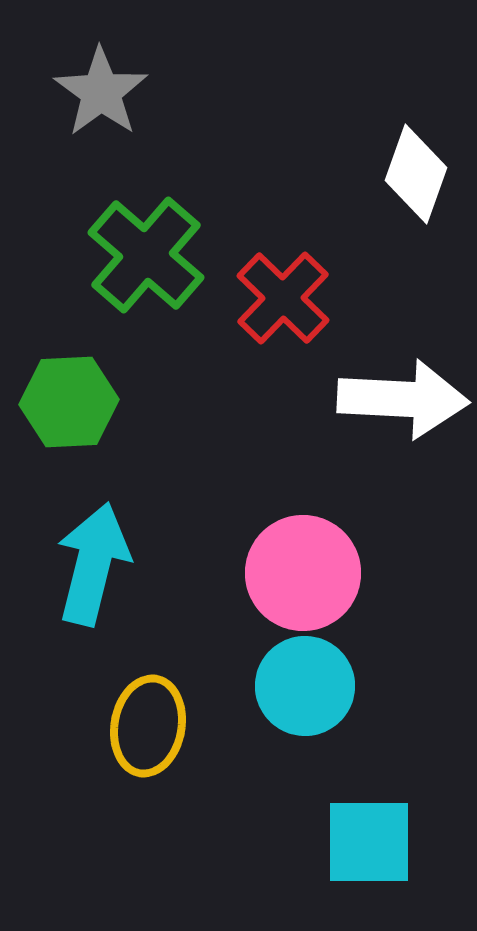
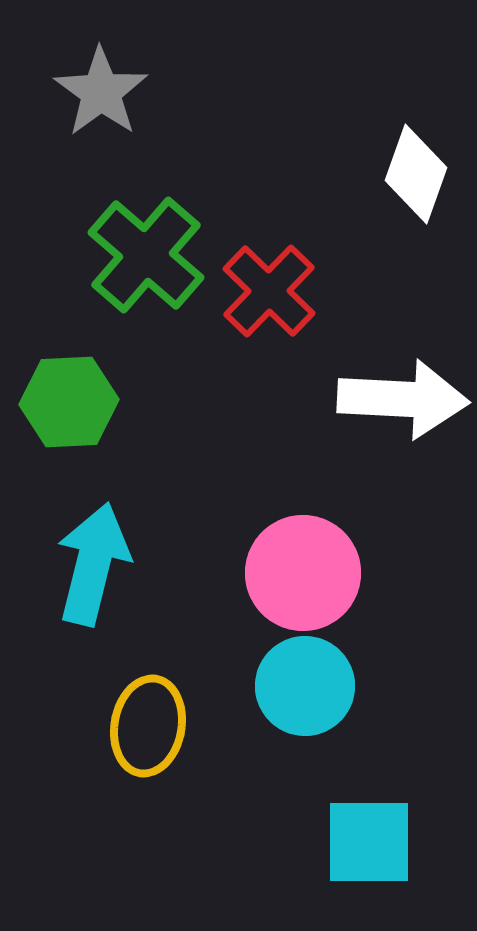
red cross: moved 14 px left, 7 px up
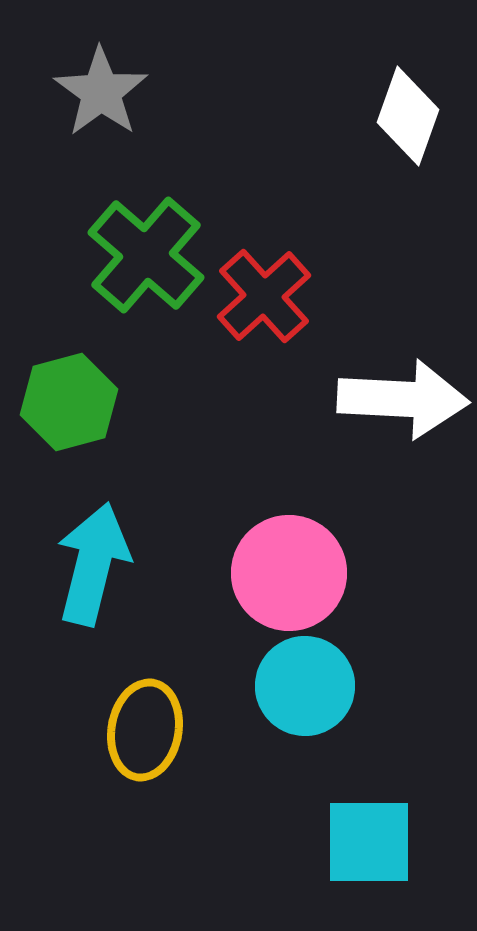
white diamond: moved 8 px left, 58 px up
red cross: moved 5 px left, 5 px down; rotated 4 degrees clockwise
green hexagon: rotated 12 degrees counterclockwise
pink circle: moved 14 px left
yellow ellipse: moved 3 px left, 4 px down
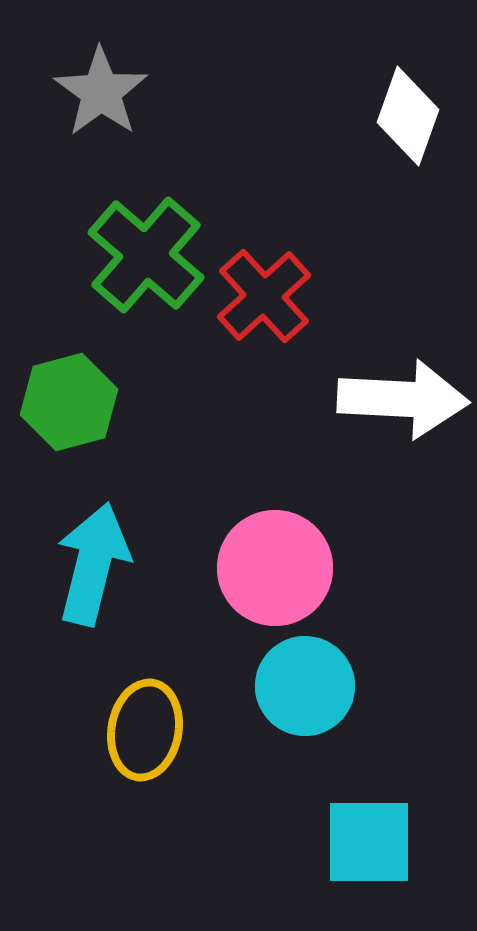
pink circle: moved 14 px left, 5 px up
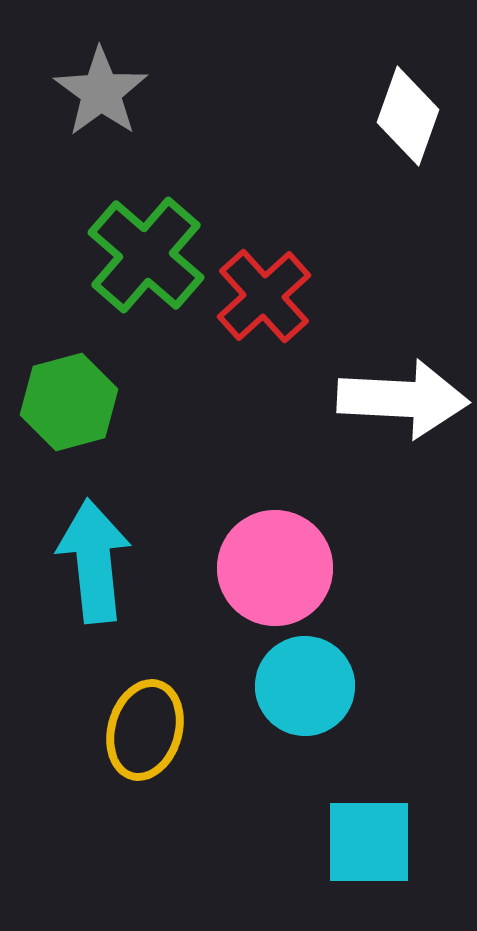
cyan arrow: moved 1 px right, 3 px up; rotated 20 degrees counterclockwise
yellow ellipse: rotated 6 degrees clockwise
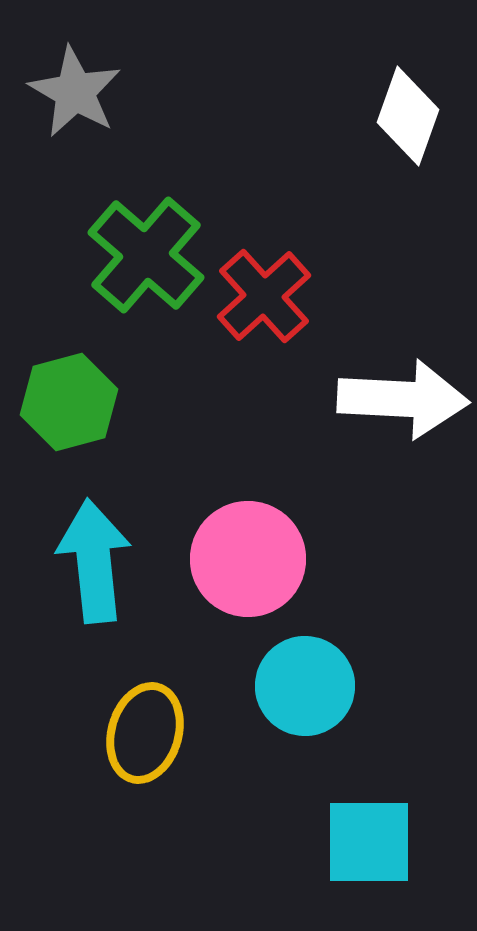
gray star: moved 26 px left; rotated 6 degrees counterclockwise
pink circle: moved 27 px left, 9 px up
yellow ellipse: moved 3 px down
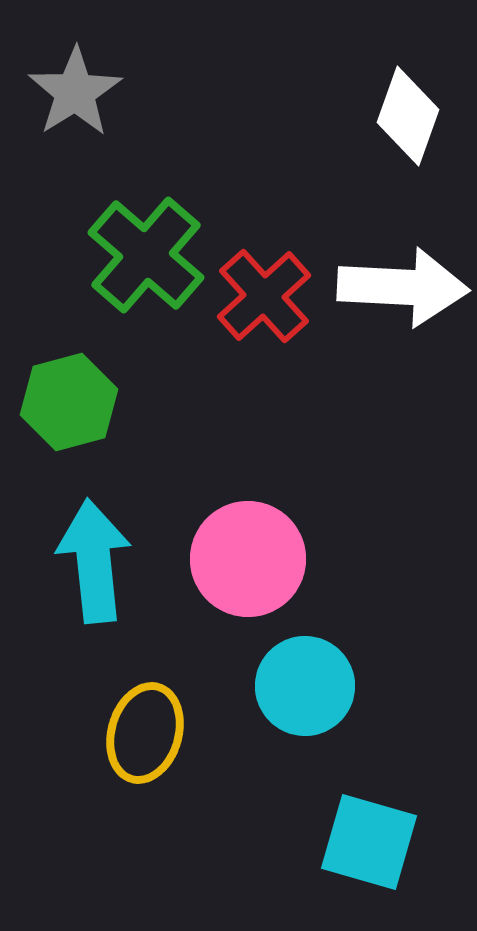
gray star: rotated 10 degrees clockwise
white arrow: moved 112 px up
cyan square: rotated 16 degrees clockwise
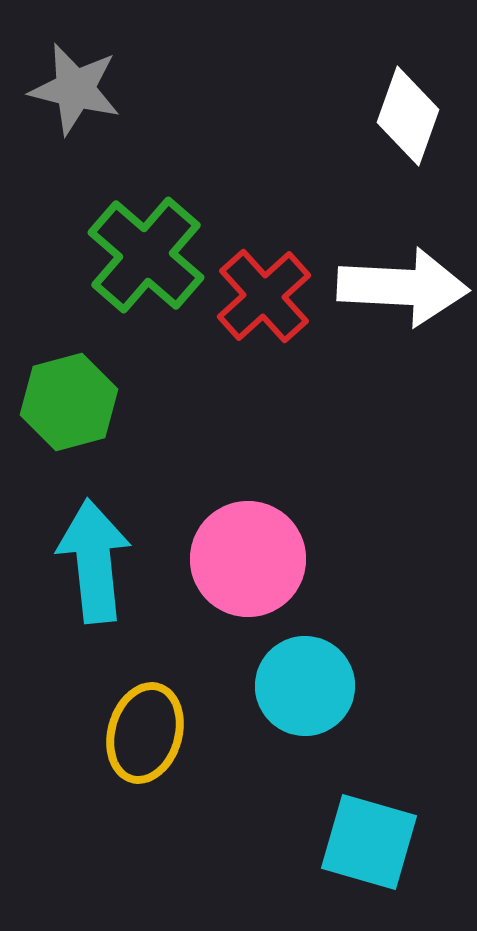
gray star: moved 3 px up; rotated 26 degrees counterclockwise
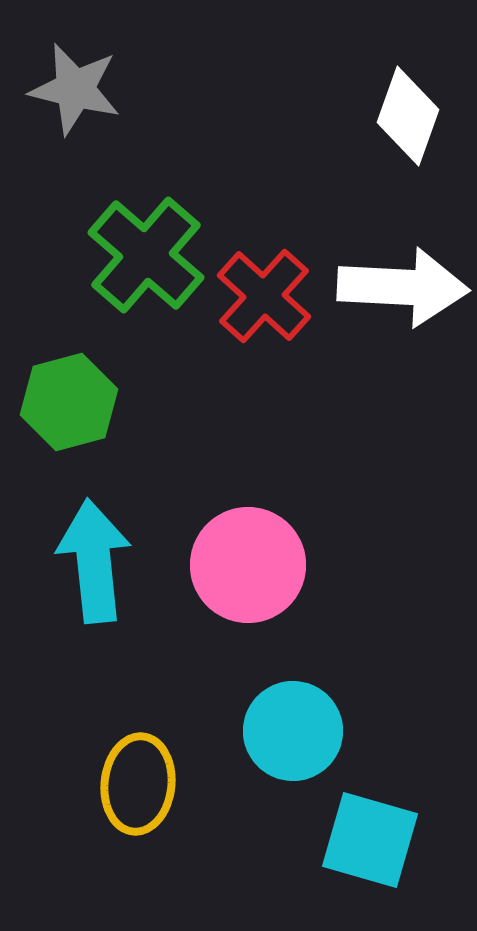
red cross: rotated 6 degrees counterclockwise
pink circle: moved 6 px down
cyan circle: moved 12 px left, 45 px down
yellow ellipse: moved 7 px left, 51 px down; rotated 10 degrees counterclockwise
cyan square: moved 1 px right, 2 px up
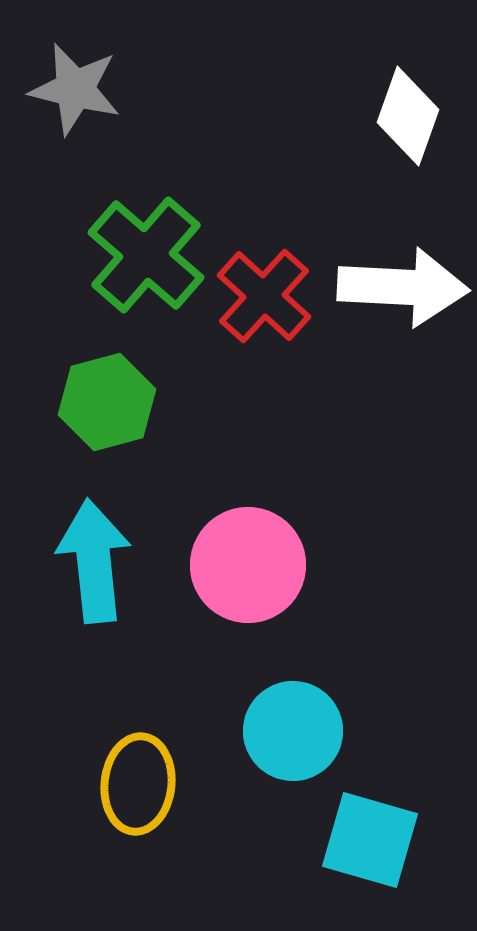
green hexagon: moved 38 px right
